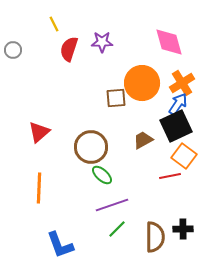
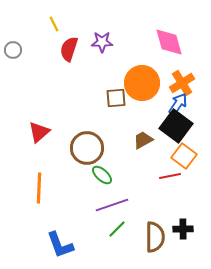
black square: rotated 28 degrees counterclockwise
brown circle: moved 4 px left, 1 px down
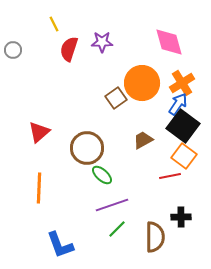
brown square: rotated 30 degrees counterclockwise
black square: moved 7 px right
black cross: moved 2 px left, 12 px up
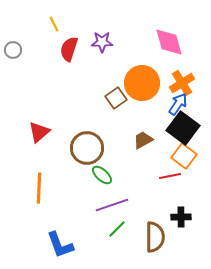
black square: moved 2 px down
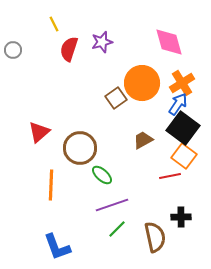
purple star: rotated 15 degrees counterclockwise
brown circle: moved 7 px left
orange line: moved 12 px right, 3 px up
brown semicircle: rotated 12 degrees counterclockwise
blue L-shape: moved 3 px left, 2 px down
